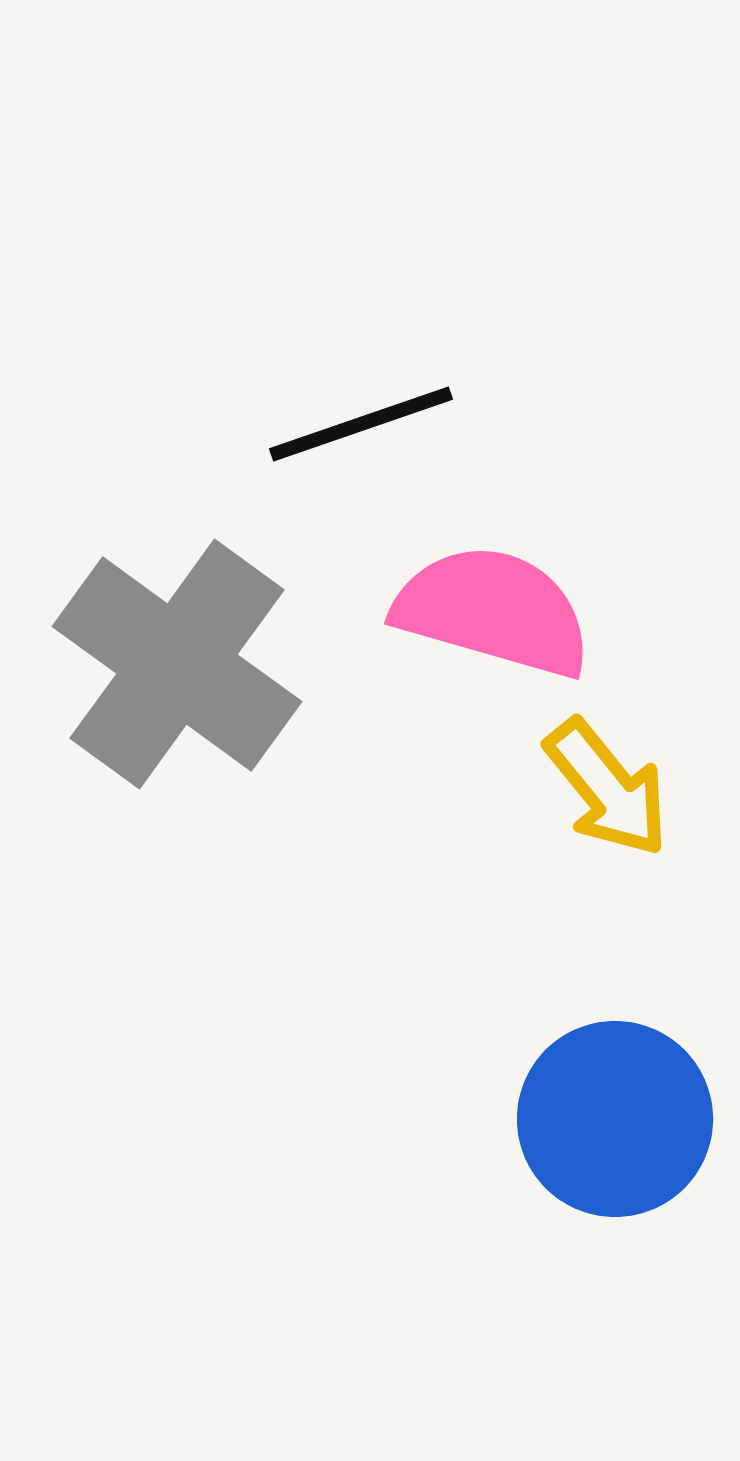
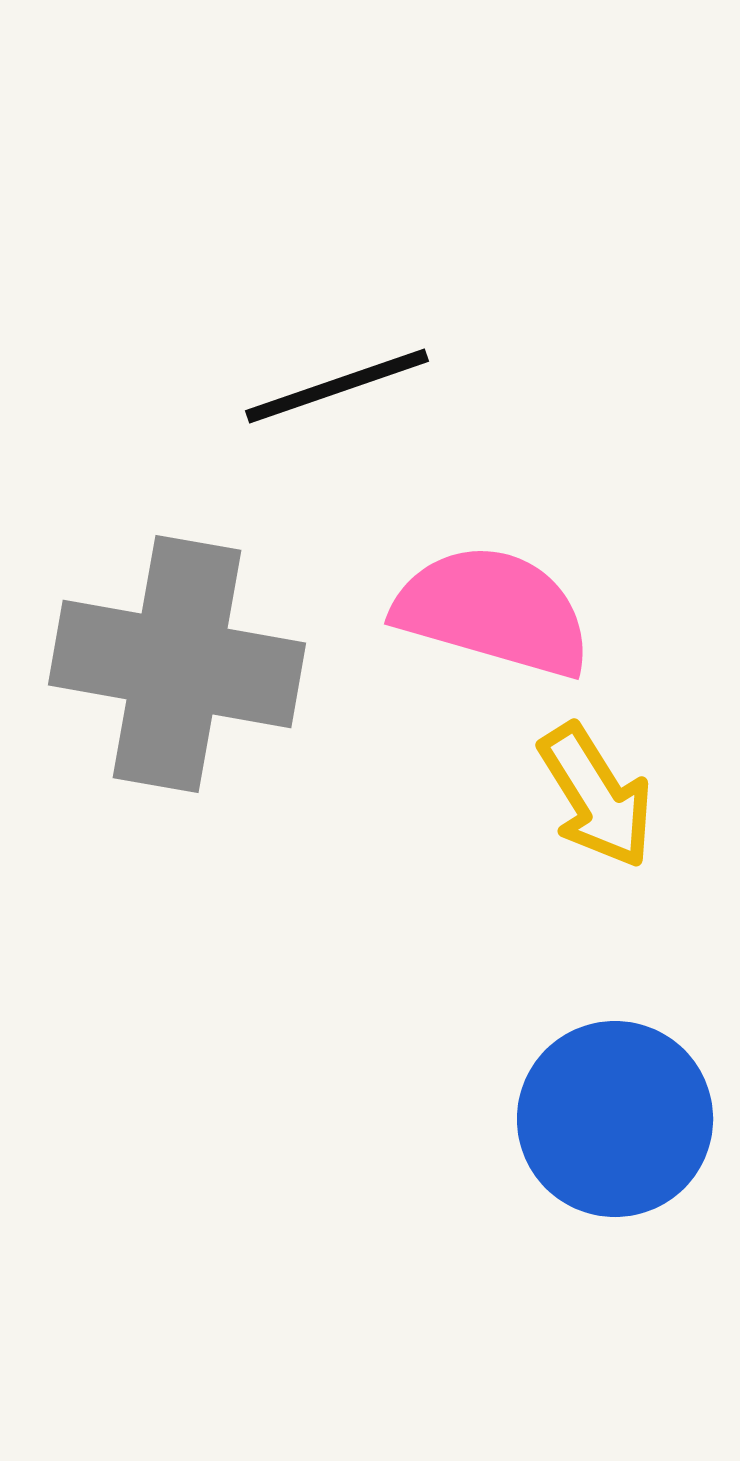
black line: moved 24 px left, 38 px up
gray cross: rotated 26 degrees counterclockwise
yellow arrow: moved 11 px left, 8 px down; rotated 7 degrees clockwise
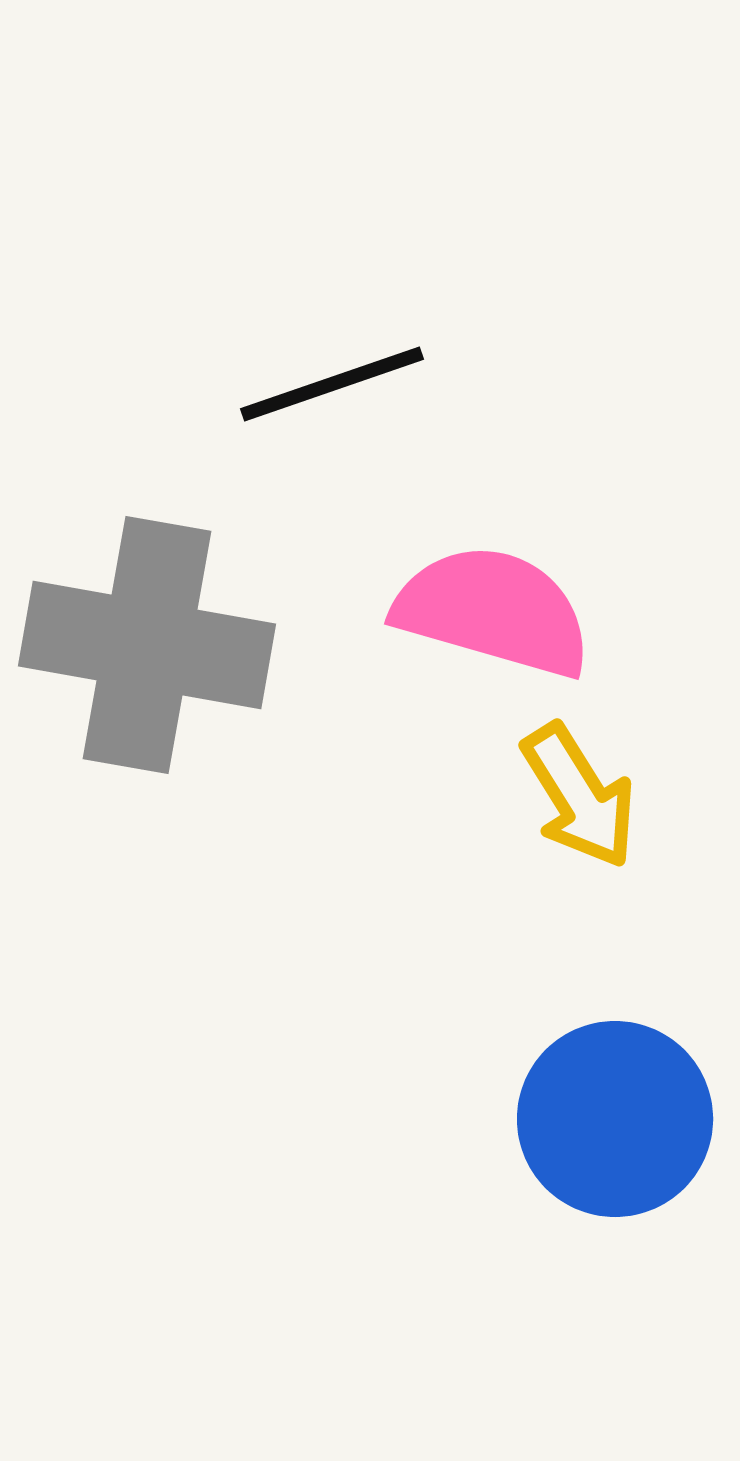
black line: moved 5 px left, 2 px up
gray cross: moved 30 px left, 19 px up
yellow arrow: moved 17 px left
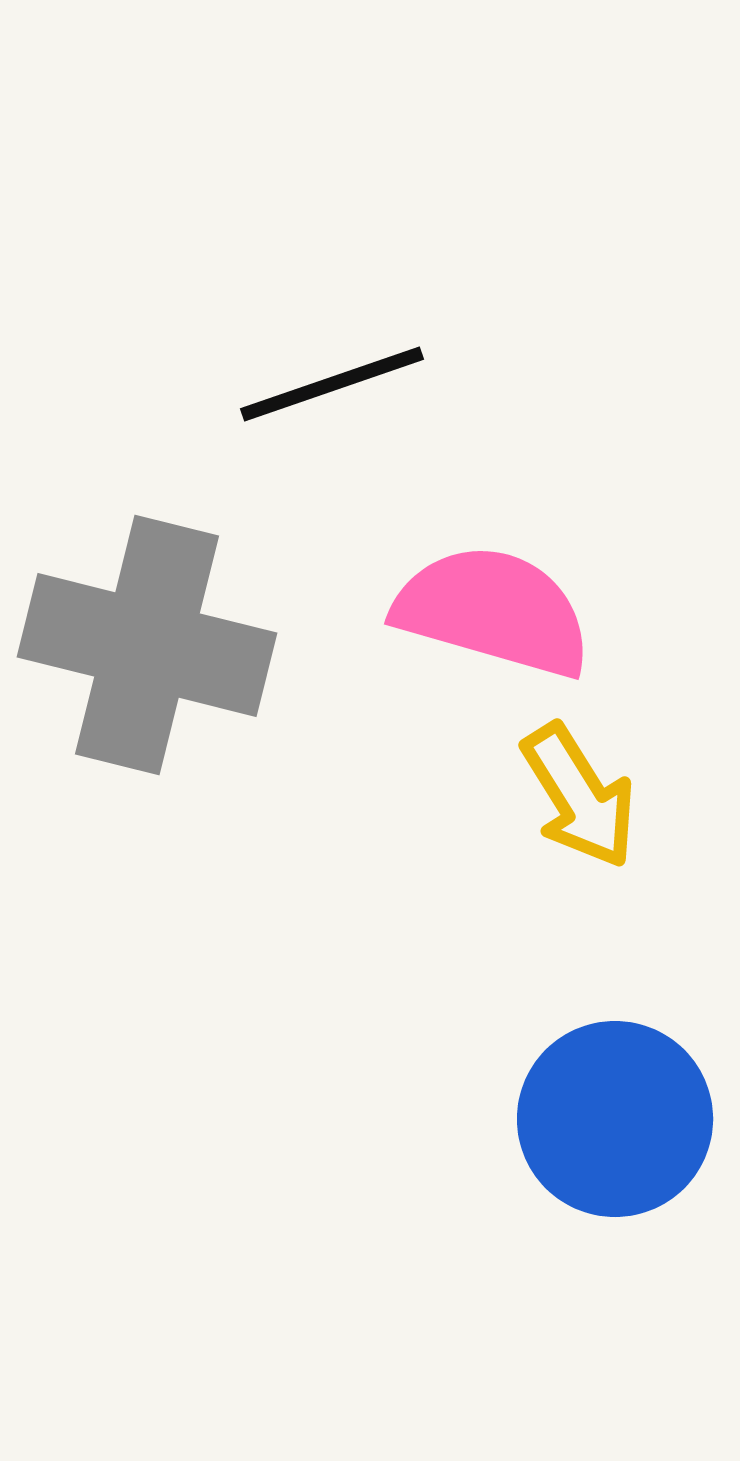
gray cross: rotated 4 degrees clockwise
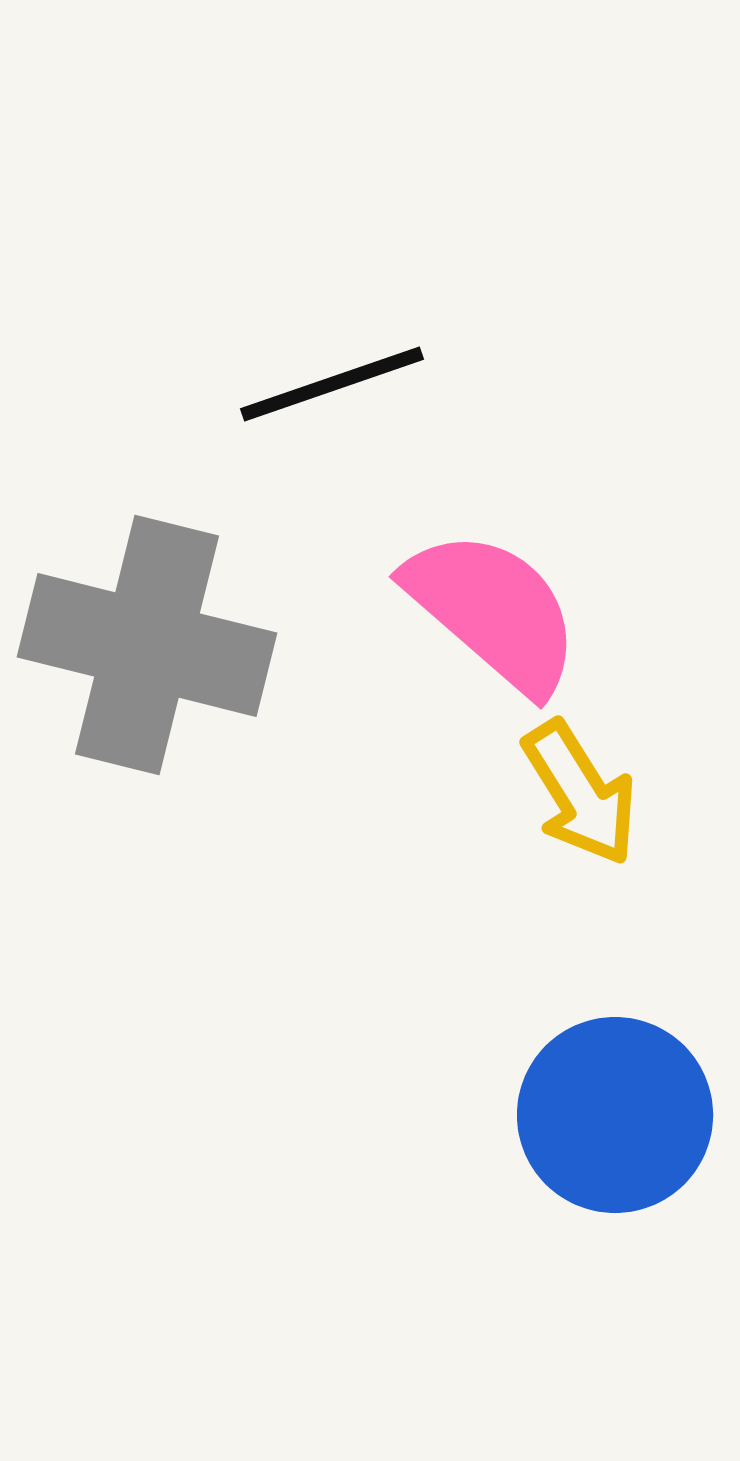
pink semicircle: rotated 25 degrees clockwise
yellow arrow: moved 1 px right, 3 px up
blue circle: moved 4 px up
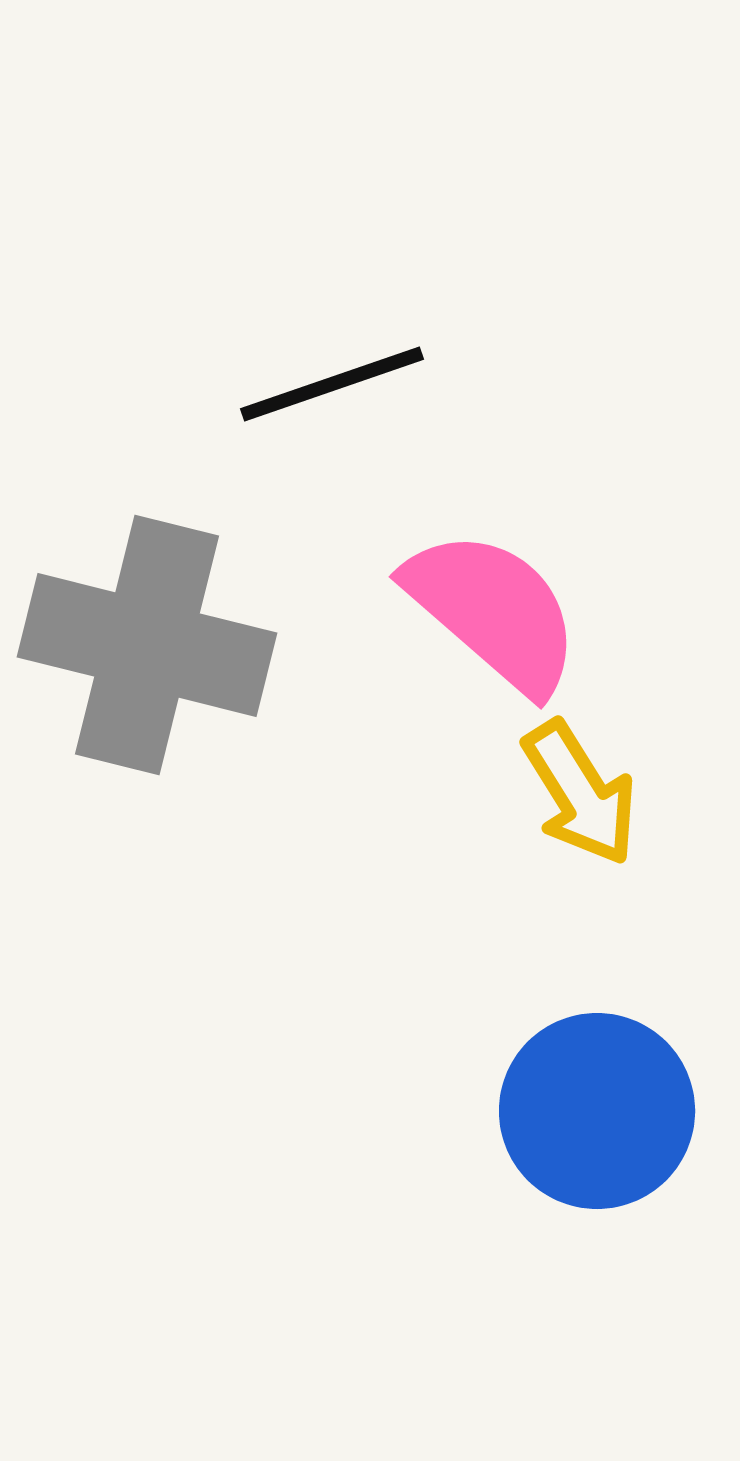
blue circle: moved 18 px left, 4 px up
